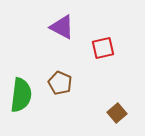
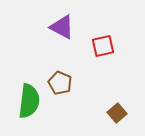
red square: moved 2 px up
green semicircle: moved 8 px right, 6 px down
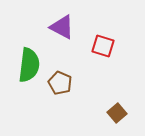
red square: rotated 30 degrees clockwise
green semicircle: moved 36 px up
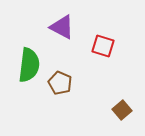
brown square: moved 5 px right, 3 px up
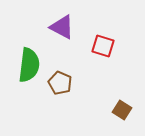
brown square: rotated 18 degrees counterclockwise
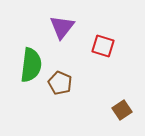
purple triangle: rotated 40 degrees clockwise
green semicircle: moved 2 px right
brown square: rotated 24 degrees clockwise
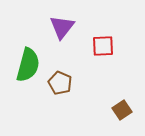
red square: rotated 20 degrees counterclockwise
green semicircle: moved 3 px left; rotated 8 degrees clockwise
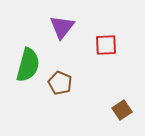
red square: moved 3 px right, 1 px up
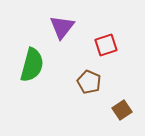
red square: rotated 15 degrees counterclockwise
green semicircle: moved 4 px right
brown pentagon: moved 29 px right, 1 px up
